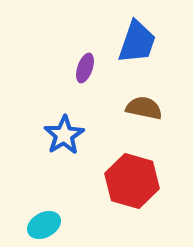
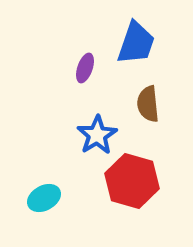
blue trapezoid: moved 1 px left, 1 px down
brown semicircle: moved 4 px right, 4 px up; rotated 108 degrees counterclockwise
blue star: moved 33 px right
cyan ellipse: moved 27 px up
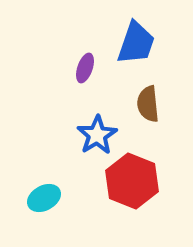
red hexagon: rotated 6 degrees clockwise
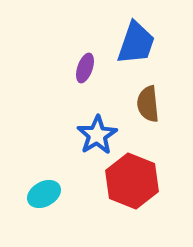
cyan ellipse: moved 4 px up
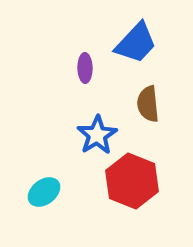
blue trapezoid: rotated 24 degrees clockwise
purple ellipse: rotated 20 degrees counterclockwise
cyan ellipse: moved 2 px up; rotated 8 degrees counterclockwise
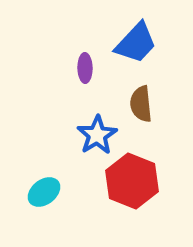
brown semicircle: moved 7 px left
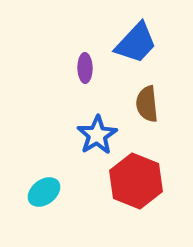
brown semicircle: moved 6 px right
red hexagon: moved 4 px right
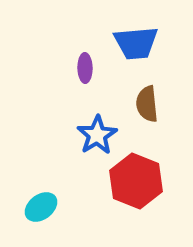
blue trapezoid: rotated 42 degrees clockwise
cyan ellipse: moved 3 px left, 15 px down
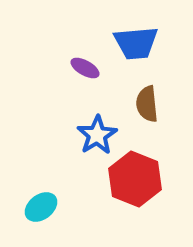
purple ellipse: rotated 60 degrees counterclockwise
red hexagon: moved 1 px left, 2 px up
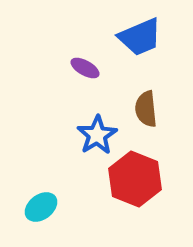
blue trapezoid: moved 4 px right, 6 px up; rotated 18 degrees counterclockwise
brown semicircle: moved 1 px left, 5 px down
